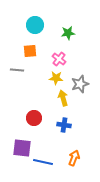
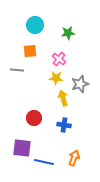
blue line: moved 1 px right
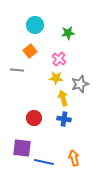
orange square: rotated 32 degrees counterclockwise
blue cross: moved 6 px up
orange arrow: rotated 35 degrees counterclockwise
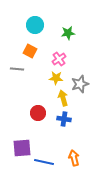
orange square: rotated 24 degrees counterclockwise
pink cross: rotated 16 degrees clockwise
gray line: moved 1 px up
red circle: moved 4 px right, 5 px up
purple square: rotated 12 degrees counterclockwise
